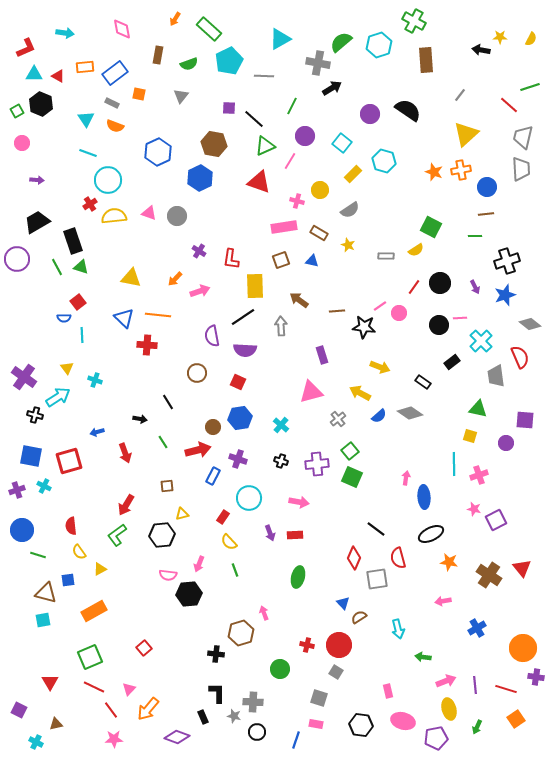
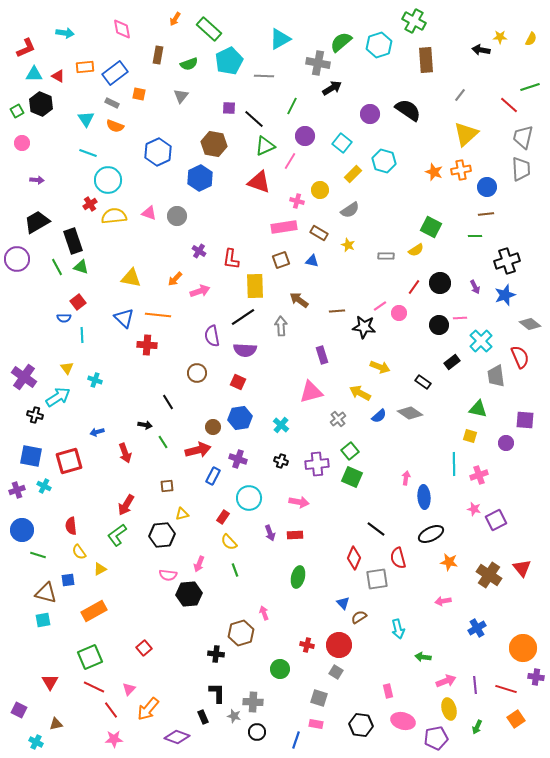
black arrow at (140, 419): moved 5 px right, 6 px down
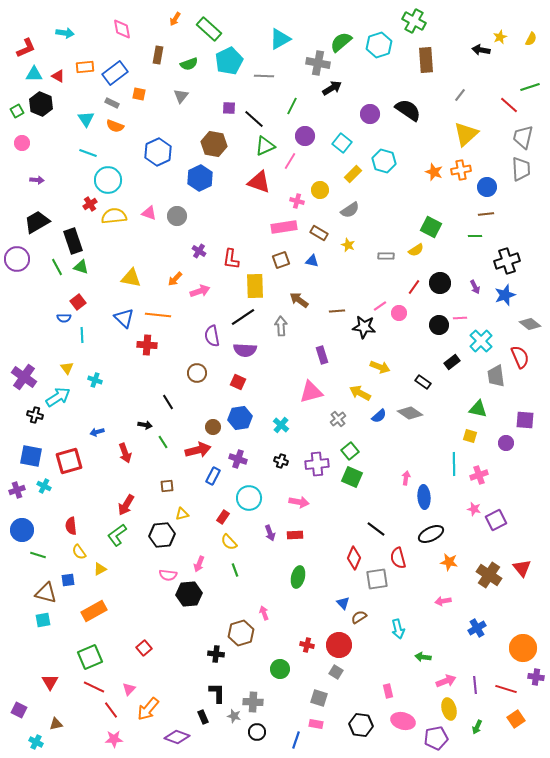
yellow star at (500, 37): rotated 24 degrees counterclockwise
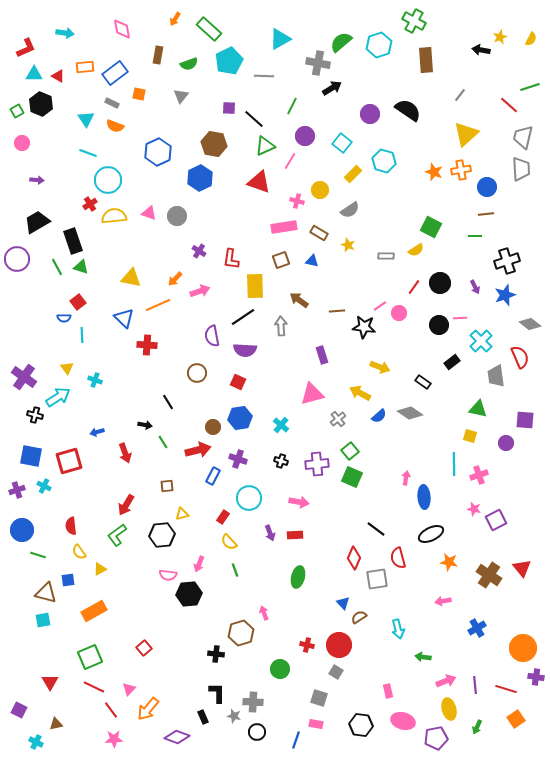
orange line at (158, 315): moved 10 px up; rotated 30 degrees counterclockwise
pink triangle at (311, 392): moved 1 px right, 2 px down
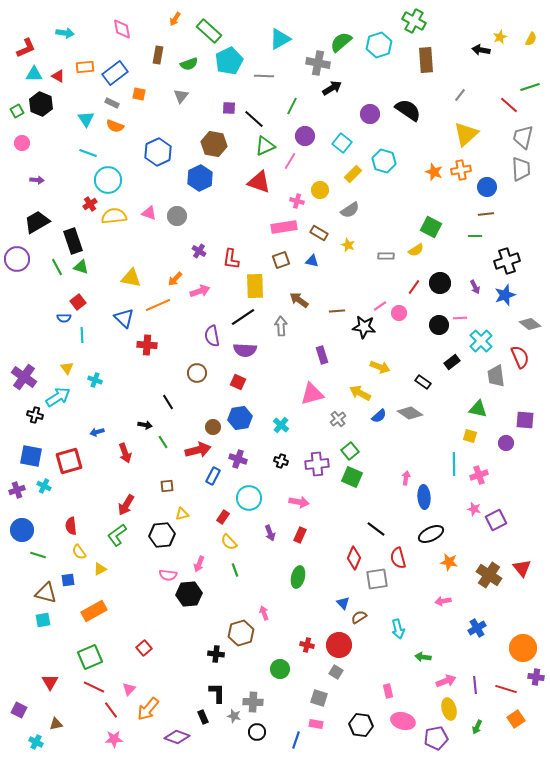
green rectangle at (209, 29): moved 2 px down
red rectangle at (295, 535): moved 5 px right; rotated 63 degrees counterclockwise
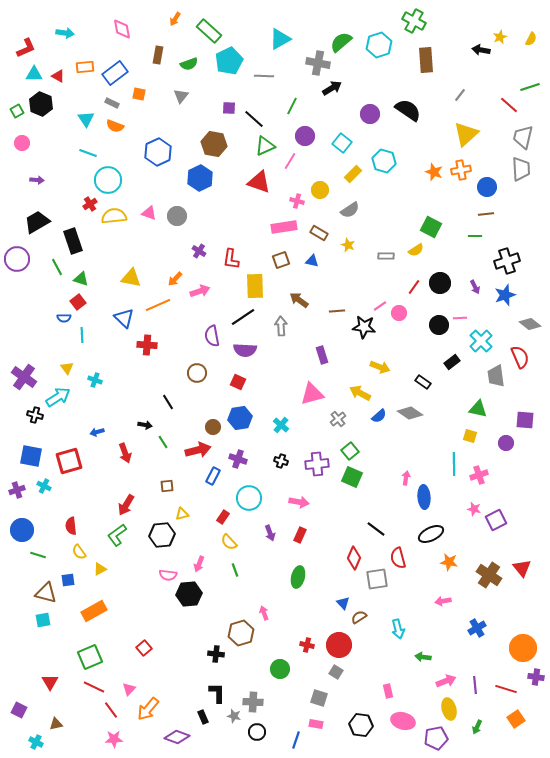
green triangle at (81, 267): moved 12 px down
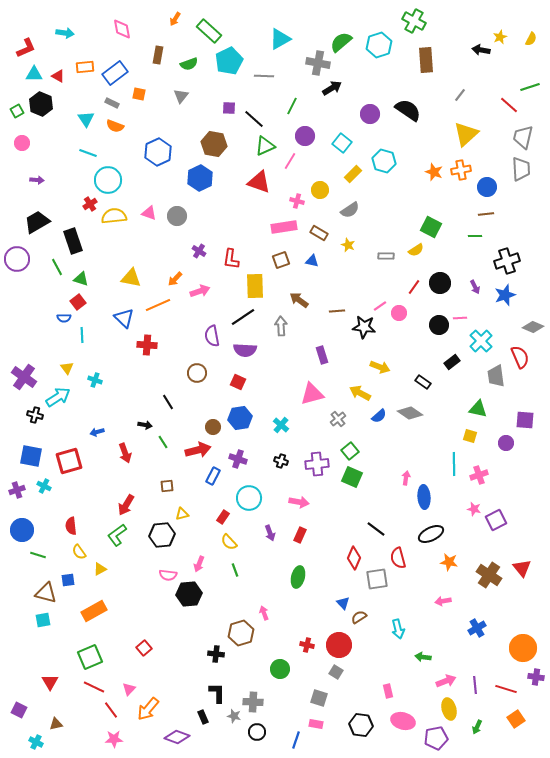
gray diamond at (530, 324): moved 3 px right, 3 px down; rotated 15 degrees counterclockwise
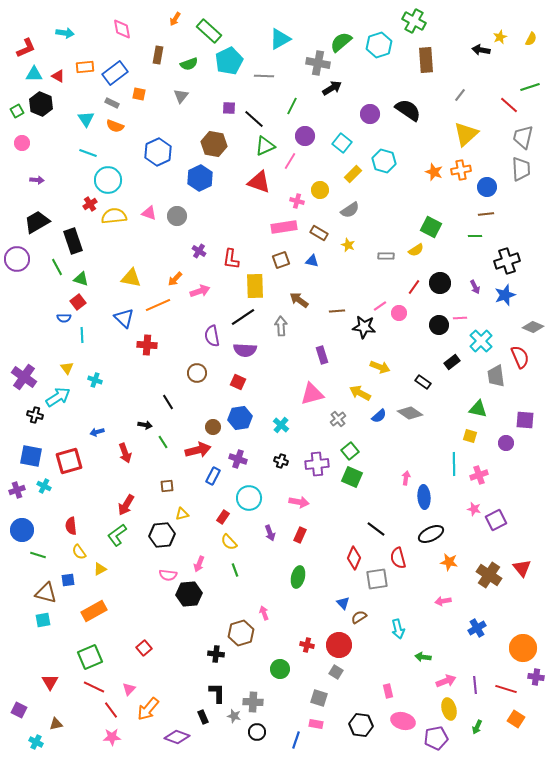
orange square at (516, 719): rotated 24 degrees counterclockwise
pink star at (114, 739): moved 2 px left, 2 px up
